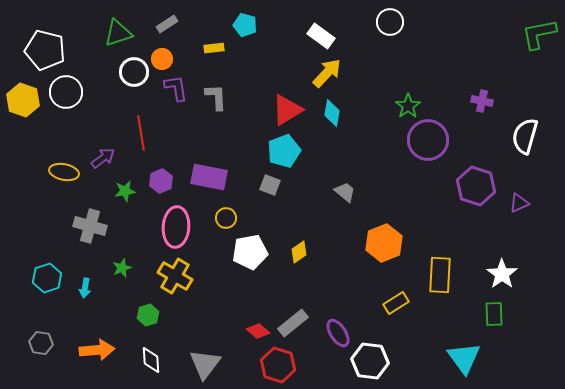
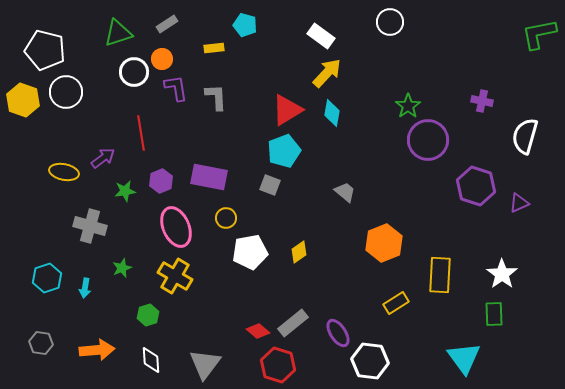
pink ellipse at (176, 227): rotated 27 degrees counterclockwise
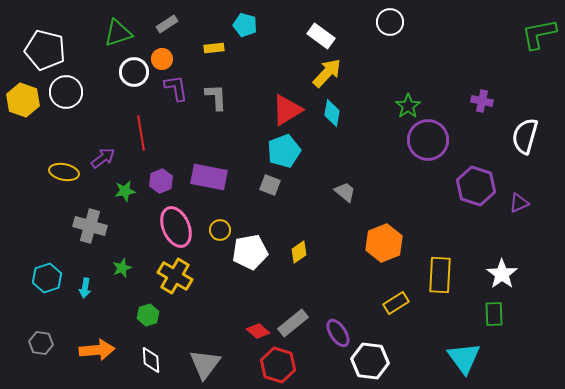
yellow circle at (226, 218): moved 6 px left, 12 px down
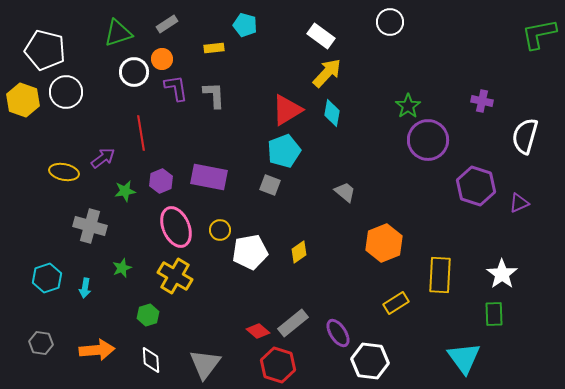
gray L-shape at (216, 97): moved 2 px left, 2 px up
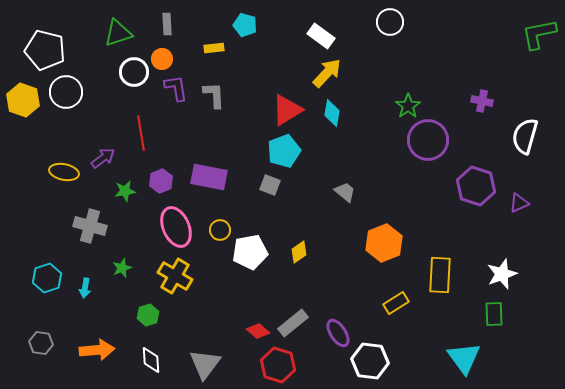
gray rectangle at (167, 24): rotated 60 degrees counterclockwise
white star at (502, 274): rotated 16 degrees clockwise
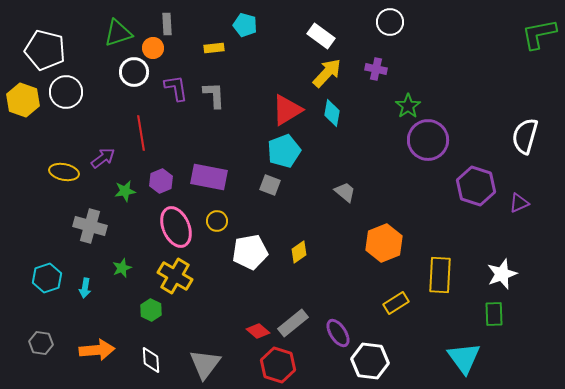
orange circle at (162, 59): moved 9 px left, 11 px up
purple cross at (482, 101): moved 106 px left, 32 px up
yellow circle at (220, 230): moved 3 px left, 9 px up
green hexagon at (148, 315): moved 3 px right, 5 px up; rotated 15 degrees counterclockwise
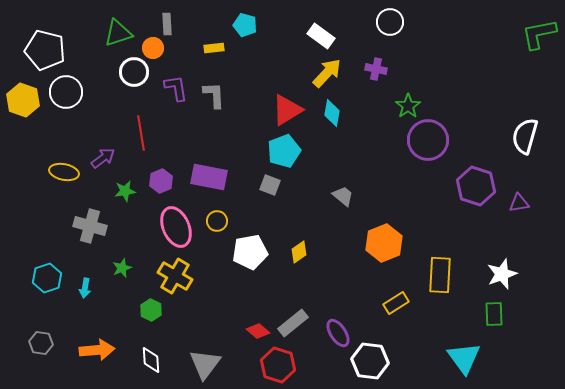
gray trapezoid at (345, 192): moved 2 px left, 4 px down
purple triangle at (519, 203): rotated 15 degrees clockwise
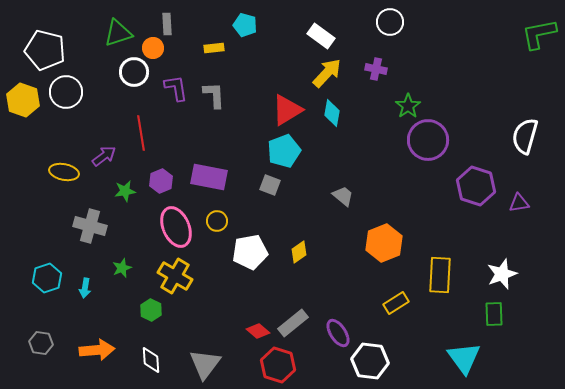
purple arrow at (103, 158): moved 1 px right, 2 px up
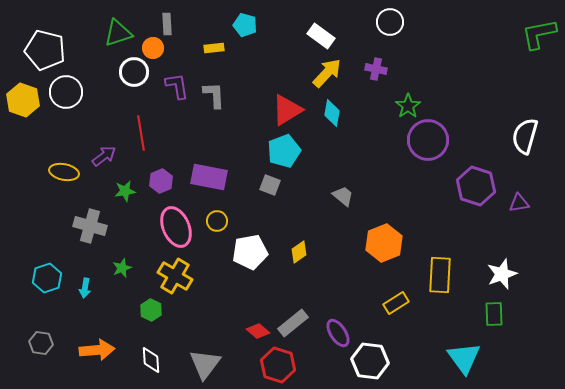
purple L-shape at (176, 88): moved 1 px right, 2 px up
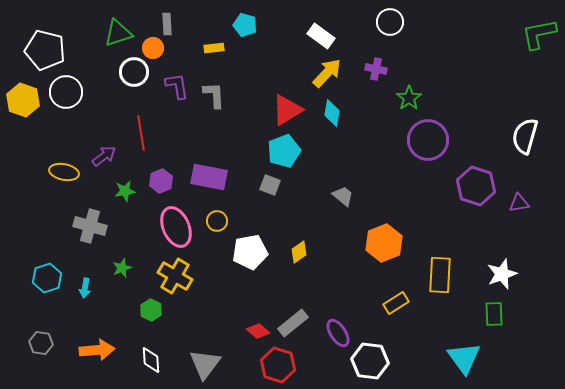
green star at (408, 106): moved 1 px right, 8 px up
